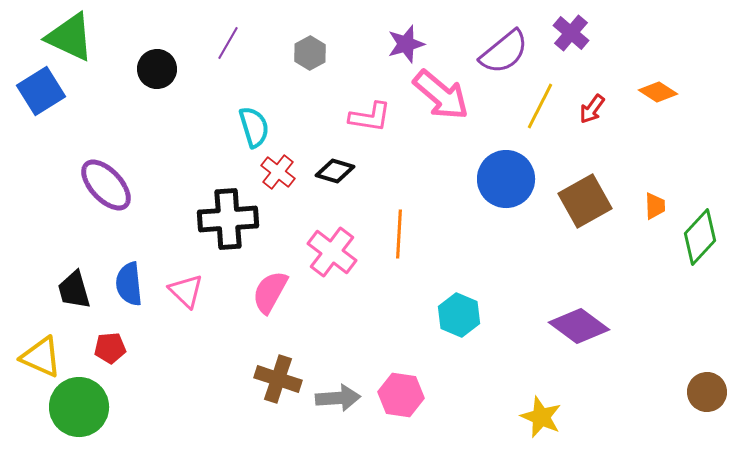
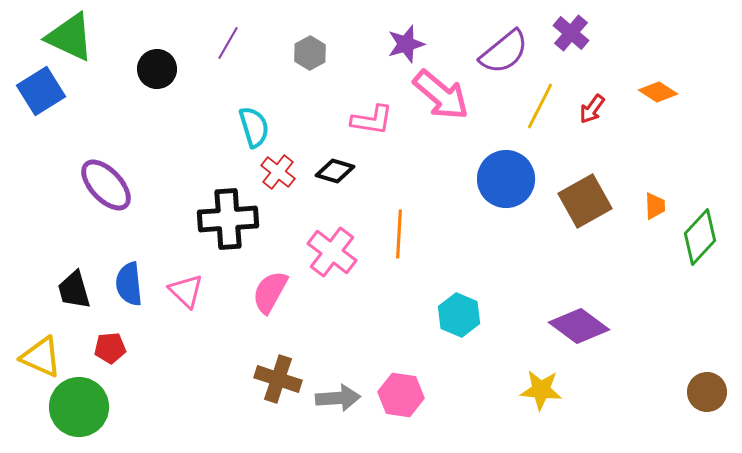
pink L-shape: moved 2 px right, 3 px down
yellow star: moved 27 px up; rotated 18 degrees counterclockwise
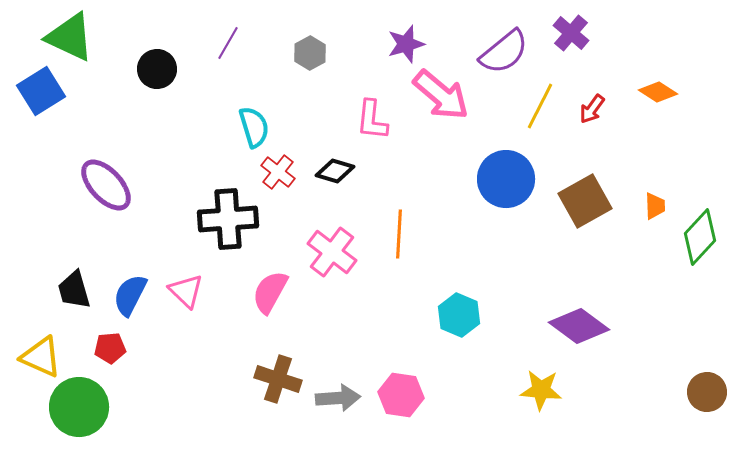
pink L-shape: rotated 87 degrees clockwise
blue semicircle: moved 1 px right, 11 px down; rotated 33 degrees clockwise
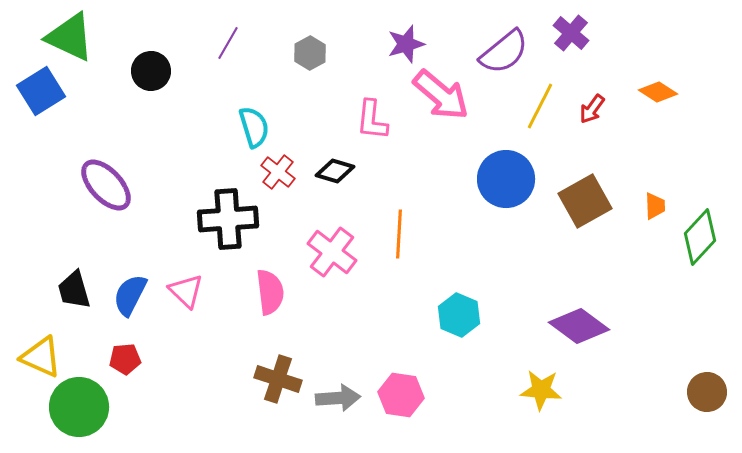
black circle: moved 6 px left, 2 px down
pink semicircle: rotated 144 degrees clockwise
red pentagon: moved 15 px right, 11 px down
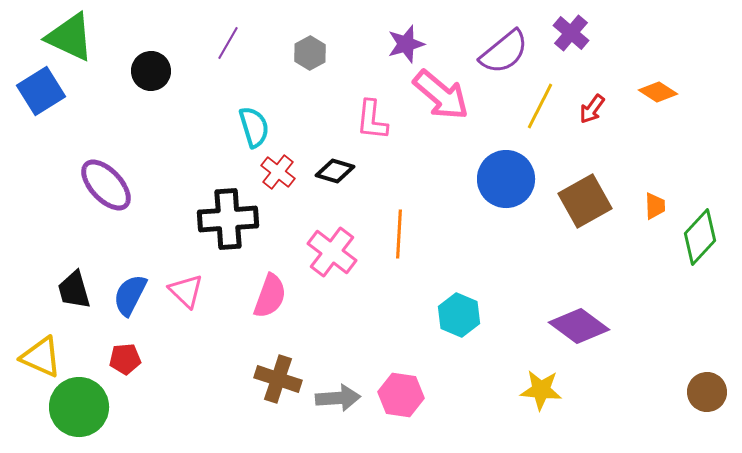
pink semicircle: moved 4 px down; rotated 27 degrees clockwise
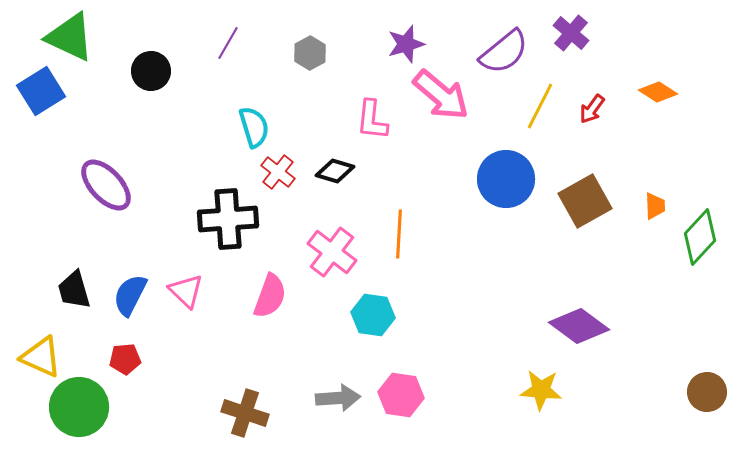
cyan hexagon: moved 86 px left; rotated 15 degrees counterclockwise
brown cross: moved 33 px left, 34 px down
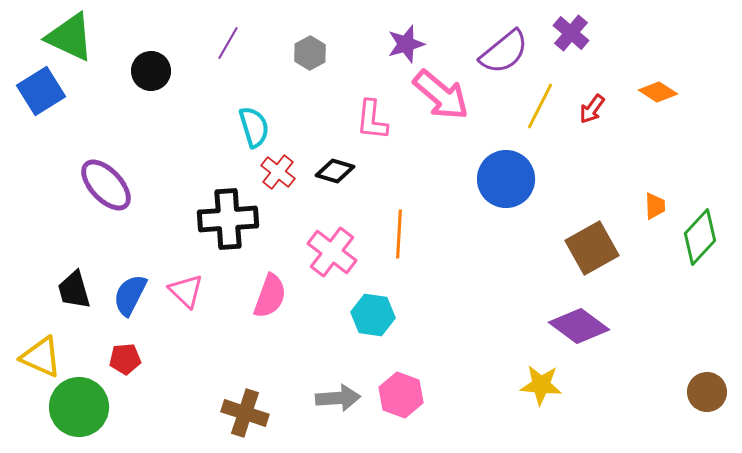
brown square: moved 7 px right, 47 px down
yellow star: moved 5 px up
pink hexagon: rotated 12 degrees clockwise
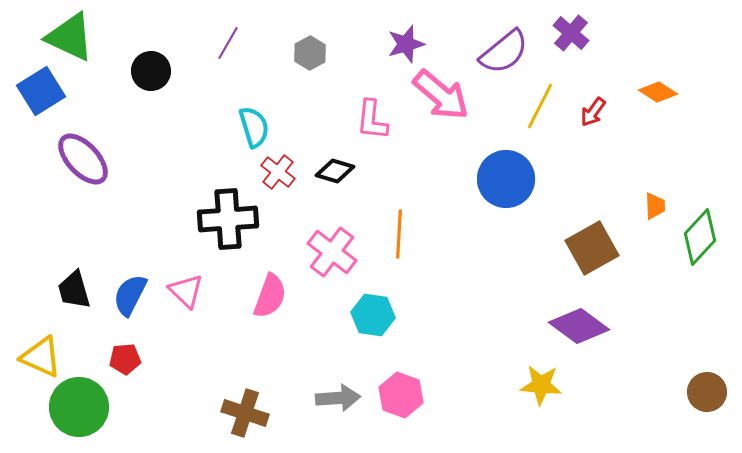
red arrow: moved 1 px right, 3 px down
purple ellipse: moved 23 px left, 26 px up
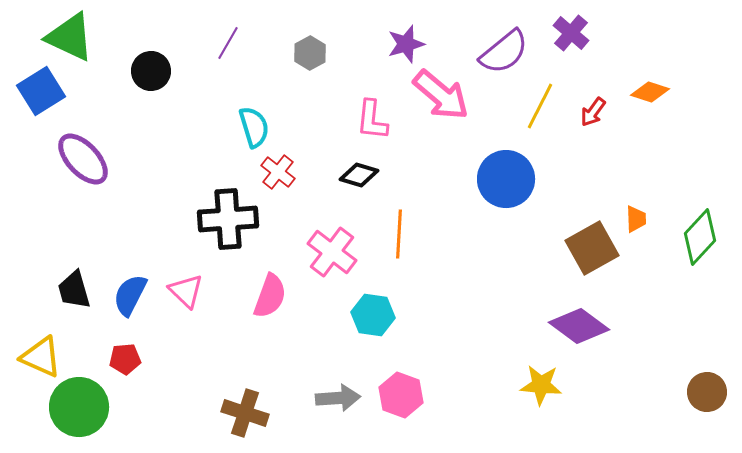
orange diamond: moved 8 px left; rotated 15 degrees counterclockwise
black diamond: moved 24 px right, 4 px down
orange trapezoid: moved 19 px left, 13 px down
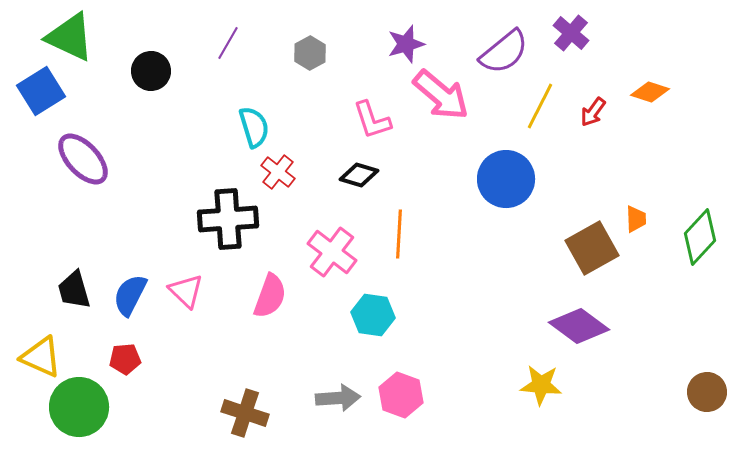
pink L-shape: rotated 24 degrees counterclockwise
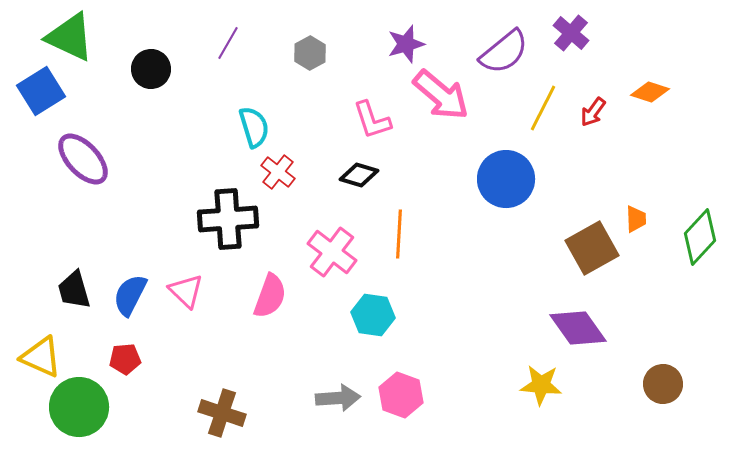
black circle: moved 2 px up
yellow line: moved 3 px right, 2 px down
purple diamond: moved 1 px left, 2 px down; rotated 18 degrees clockwise
brown circle: moved 44 px left, 8 px up
brown cross: moved 23 px left
